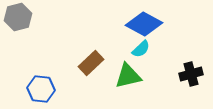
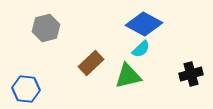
gray hexagon: moved 28 px right, 11 px down
blue hexagon: moved 15 px left
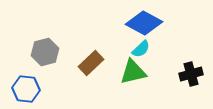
blue diamond: moved 1 px up
gray hexagon: moved 1 px left, 24 px down
green triangle: moved 5 px right, 4 px up
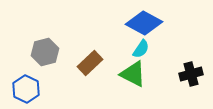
cyan semicircle: rotated 12 degrees counterclockwise
brown rectangle: moved 1 px left
green triangle: moved 2 px down; rotated 40 degrees clockwise
blue hexagon: rotated 20 degrees clockwise
